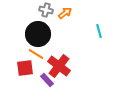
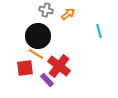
orange arrow: moved 3 px right, 1 px down
black circle: moved 2 px down
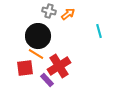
gray cross: moved 3 px right, 1 px down
red cross: rotated 20 degrees clockwise
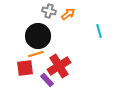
orange line: rotated 49 degrees counterclockwise
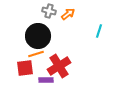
cyan line: rotated 32 degrees clockwise
purple rectangle: moved 1 px left; rotated 48 degrees counterclockwise
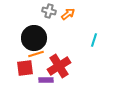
cyan line: moved 5 px left, 9 px down
black circle: moved 4 px left, 2 px down
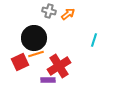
red square: moved 5 px left, 6 px up; rotated 18 degrees counterclockwise
purple rectangle: moved 2 px right
